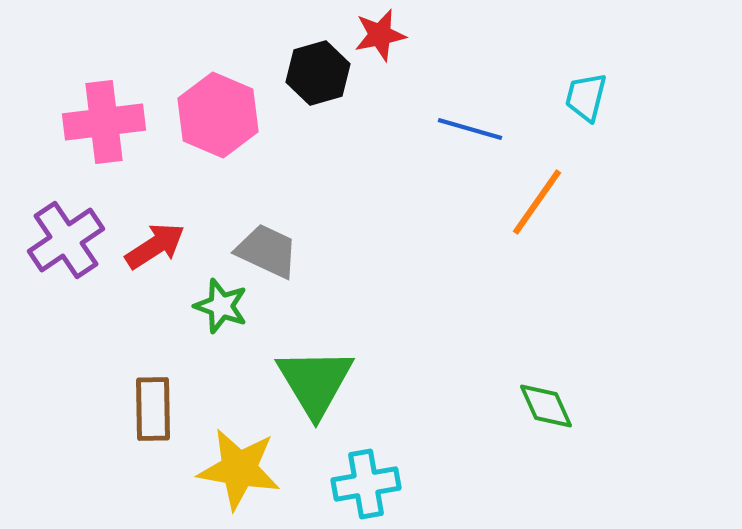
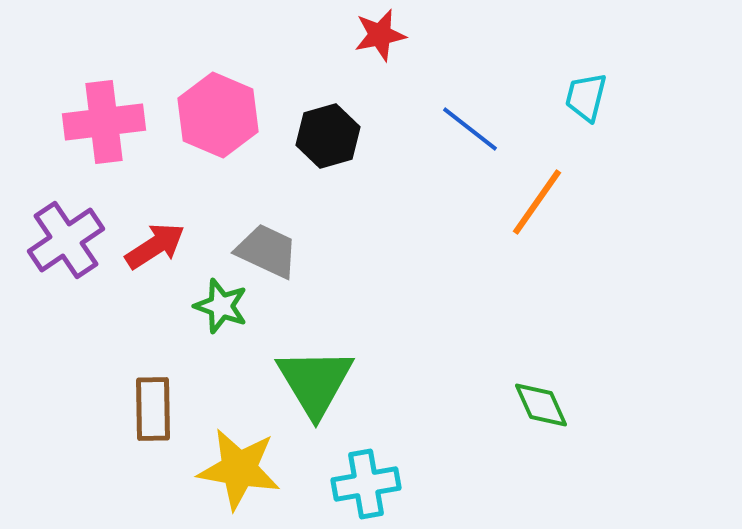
black hexagon: moved 10 px right, 63 px down
blue line: rotated 22 degrees clockwise
green diamond: moved 5 px left, 1 px up
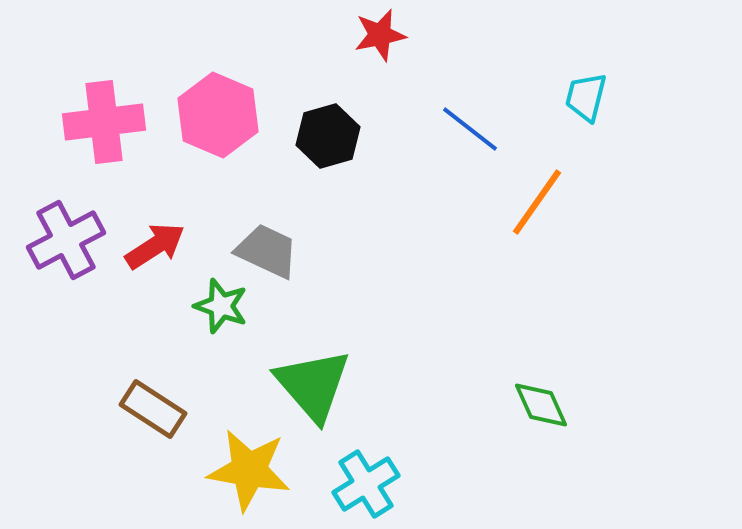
purple cross: rotated 6 degrees clockwise
green triangle: moved 2 px left, 3 px down; rotated 10 degrees counterclockwise
brown rectangle: rotated 56 degrees counterclockwise
yellow star: moved 10 px right, 1 px down
cyan cross: rotated 22 degrees counterclockwise
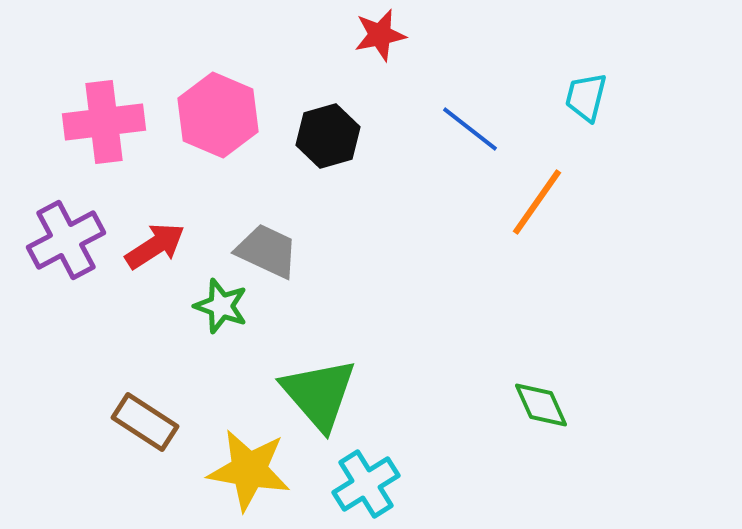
green triangle: moved 6 px right, 9 px down
brown rectangle: moved 8 px left, 13 px down
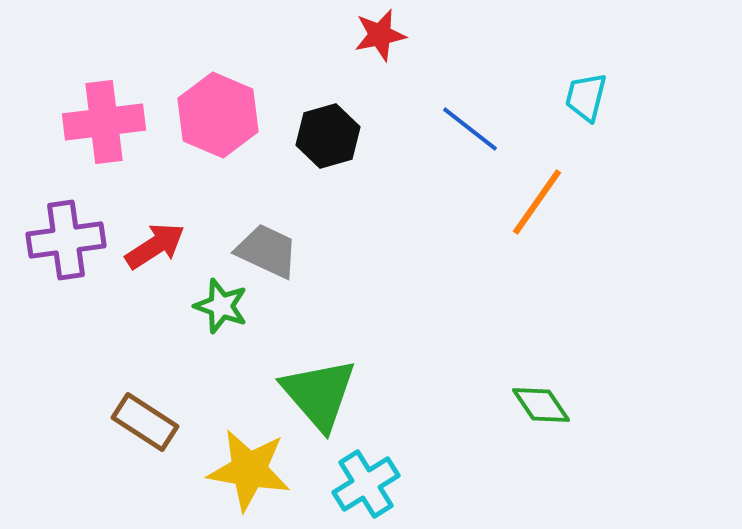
purple cross: rotated 20 degrees clockwise
green diamond: rotated 10 degrees counterclockwise
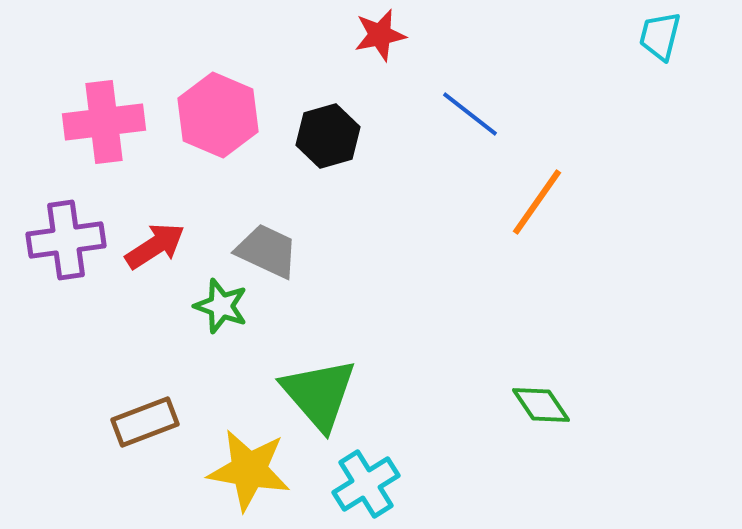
cyan trapezoid: moved 74 px right, 61 px up
blue line: moved 15 px up
brown rectangle: rotated 54 degrees counterclockwise
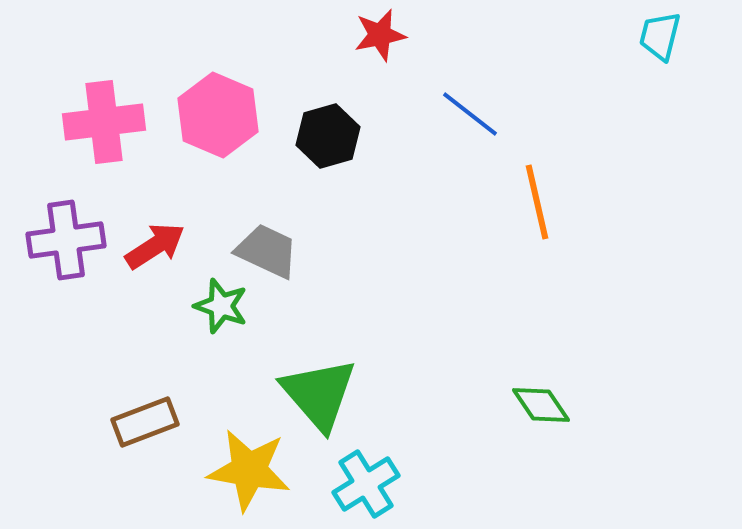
orange line: rotated 48 degrees counterclockwise
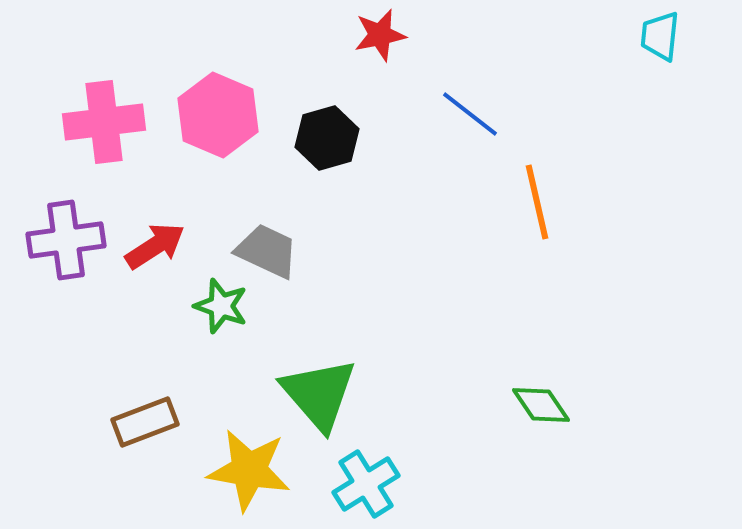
cyan trapezoid: rotated 8 degrees counterclockwise
black hexagon: moved 1 px left, 2 px down
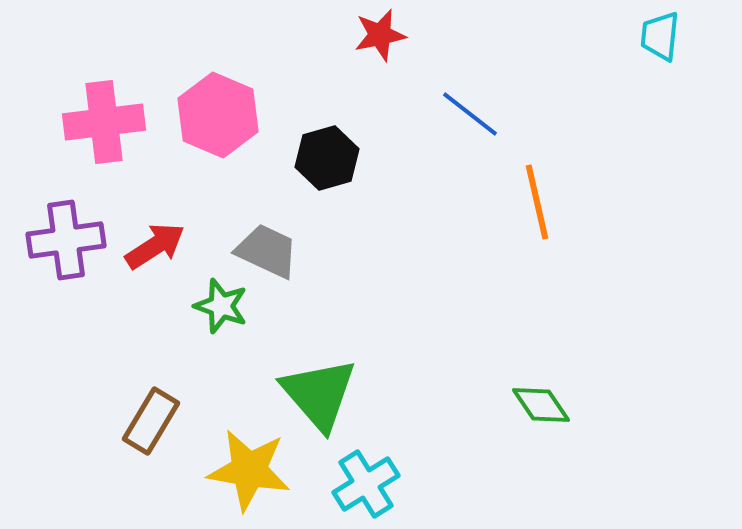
black hexagon: moved 20 px down
brown rectangle: moved 6 px right, 1 px up; rotated 38 degrees counterclockwise
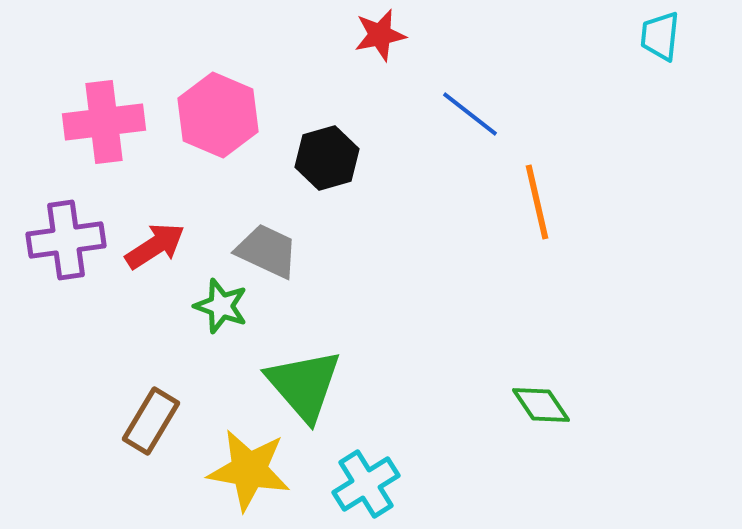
green triangle: moved 15 px left, 9 px up
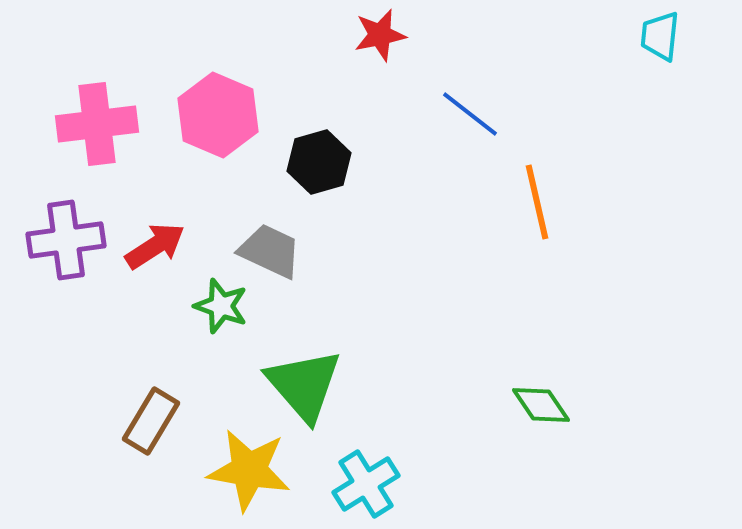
pink cross: moved 7 px left, 2 px down
black hexagon: moved 8 px left, 4 px down
gray trapezoid: moved 3 px right
